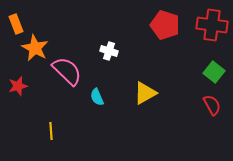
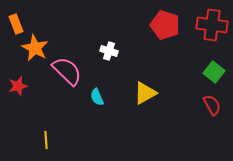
yellow line: moved 5 px left, 9 px down
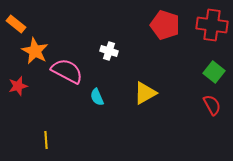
orange rectangle: rotated 30 degrees counterclockwise
orange star: moved 3 px down
pink semicircle: rotated 16 degrees counterclockwise
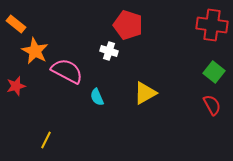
red pentagon: moved 37 px left
red star: moved 2 px left
yellow line: rotated 30 degrees clockwise
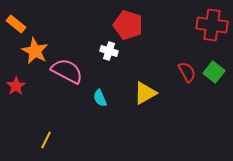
red star: rotated 18 degrees counterclockwise
cyan semicircle: moved 3 px right, 1 px down
red semicircle: moved 25 px left, 33 px up
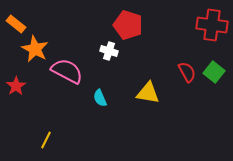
orange star: moved 2 px up
yellow triangle: moved 3 px right; rotated 40 degrees clockwise
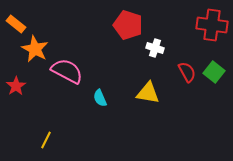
white cross: moved 46 px right, 3 px up
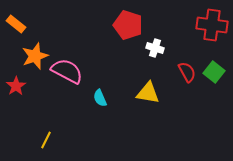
orange star: moved 7 px down; rotated 24 degrees clockwise
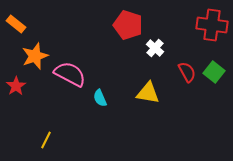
white cross: rotated 24 degrees clockwise
pink semicircle: moved 3 px right, 3 px down
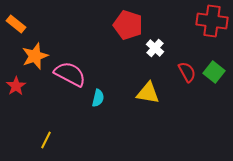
red cross: moved 4 px up
cyan semicircle: moved 2 px left; rotated 144 degrees counterclockwise
